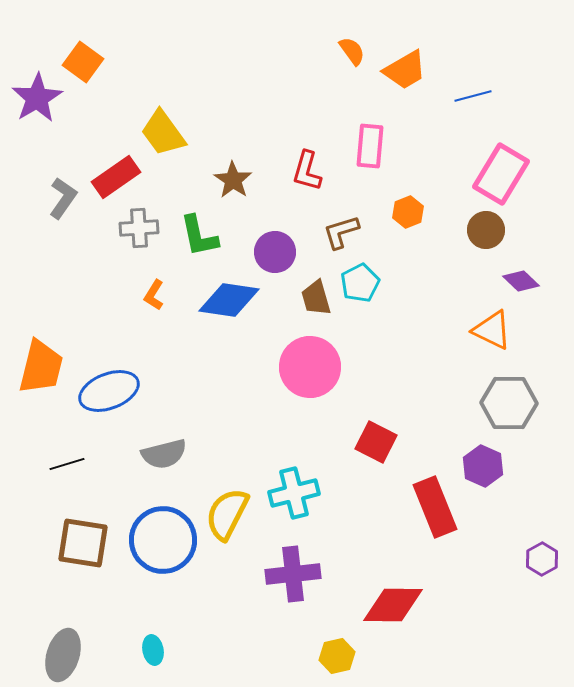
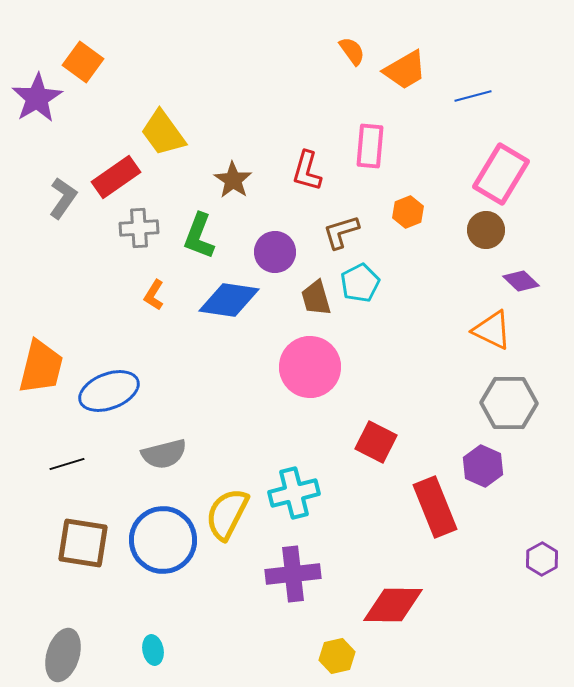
green L-shape at (199, 236): rotated 33 degrees clockwise
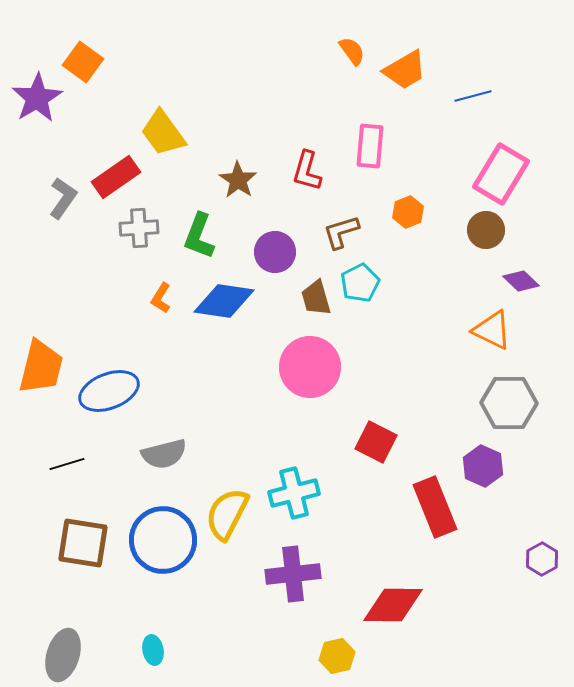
brown star at (233, 180): moved 5 px right
orange L-shape at (154, 295): moved 7 px right, 3 px down
blue diamond at (229, 300): moved 5 px left, 1 px down
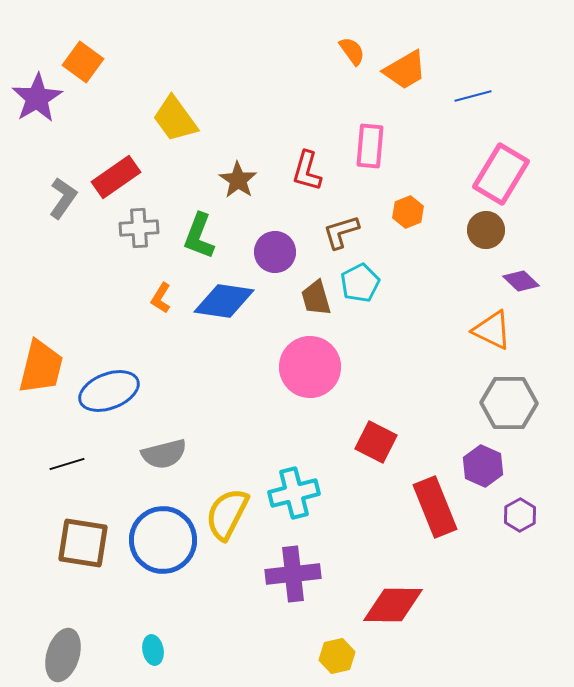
yellow trapezoid at (163, 133): moved 12 px right, 14 px up
purple hexagon at (542, 559): moved 22 px left, 44 px up
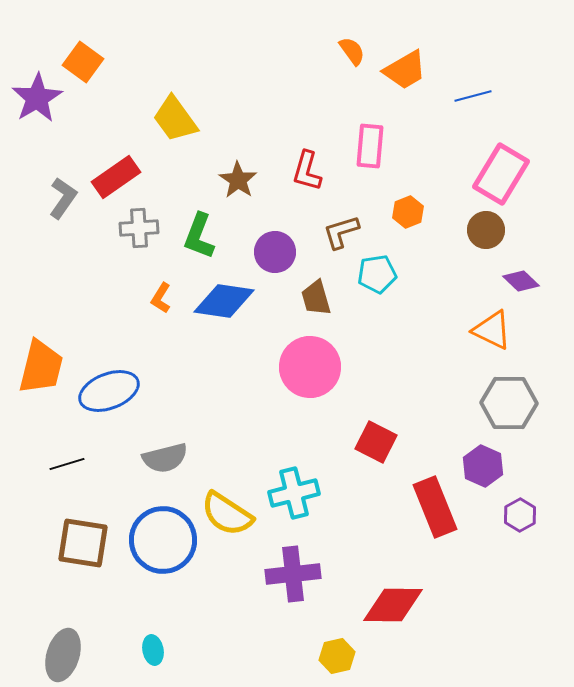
cyan pentagon at (360, 283): moved 17 px right, 9 px up; rotated 18 degrees clockwise
gray semicircle at (164, 454): moved 1 px right, 4 px down
yellow semicircle at (227, 514): rotated 84 degrees counterclockwise
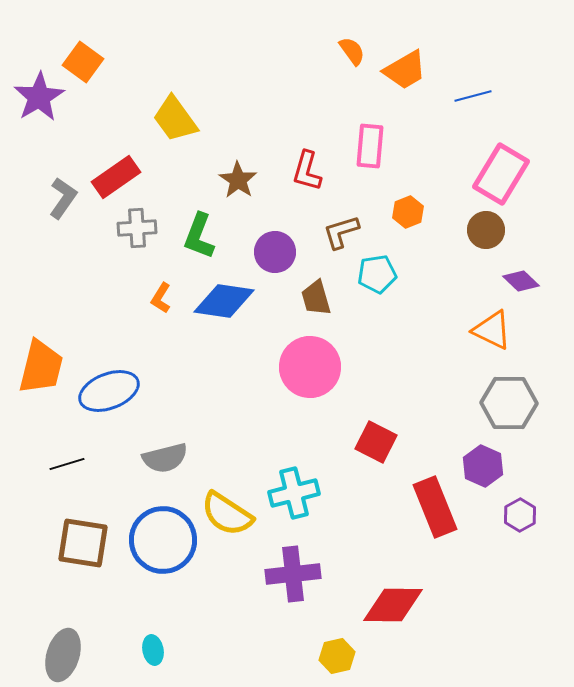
purple star at (37, 98): moved 2 px right, 1 px up
gray cross at (139, 228): moved 2 px left
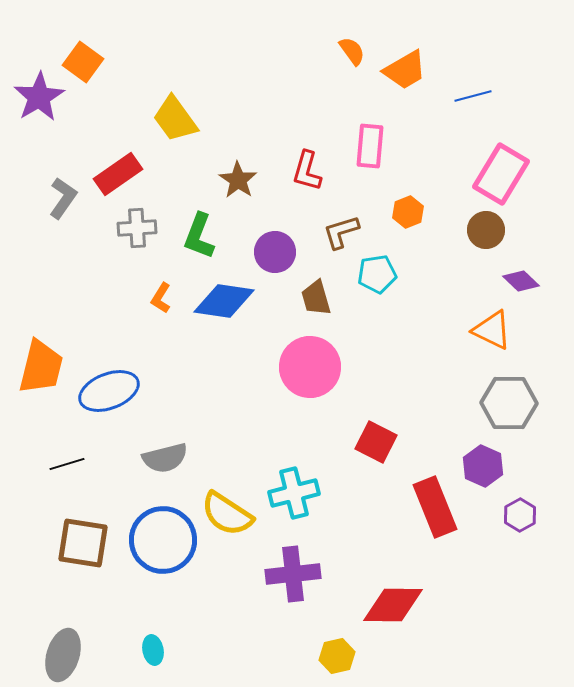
red rectangle at (116, 177): moved 2 px right, 3 px up
